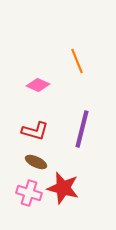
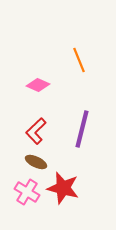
orange line: moved 2 px right, 1 px up
red L-shape: moved 1 px right; rotated 120 degrees clockwise
pink cross: moved 2 px left, 1 px up; rotated 15 degrees clockwise
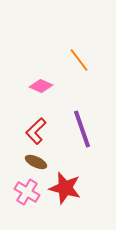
orange line: rotated 15 degrees counterclockwise
pink diamond: moved 3 px right, 1 px down
purple line: rotated 33 degrees counterclockwise
red star: moved 2 px right
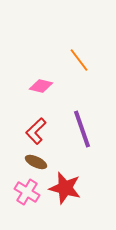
pink diamond: rotated 10 degrees counterclockwise
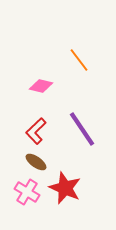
purple line: rotated 15 degrees counterclockwise
brown ellipse: rotated 10 degrees clockwise
red star: rotated 8 degrees clockwise
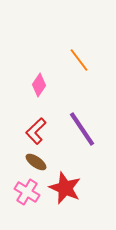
pink diamond: moved 2 px left, 1 px up; rotated 70 degrees counterclockwise
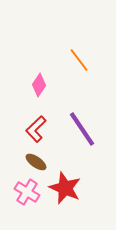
red L-shape: moved 2 px up
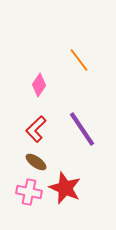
pink cross: moved 2 px right; rotated 20 degrees counterclockwise
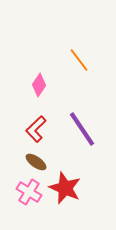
pink cross: rotated 20 degrees clockwise
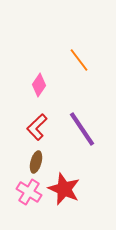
red L-shape: moved 1 px right, 2 px up
brown ellipse: rotated 70 degrees clockwise
red star: moved 1 px left, 1 px down
